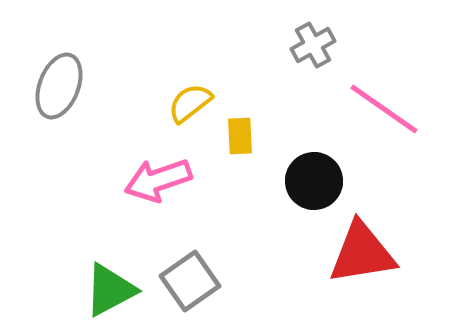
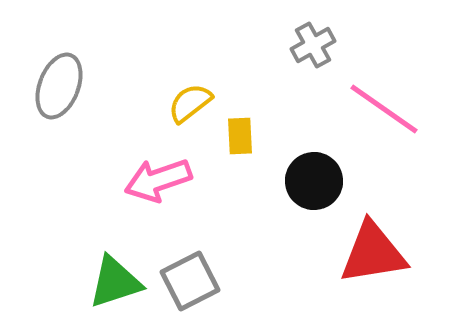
red triangle: moved 11 px right
gray square: rotated 8 degrees clockwise
green triangle: moved 5 px right, 8 px up; rotated 10 degrees clockwise
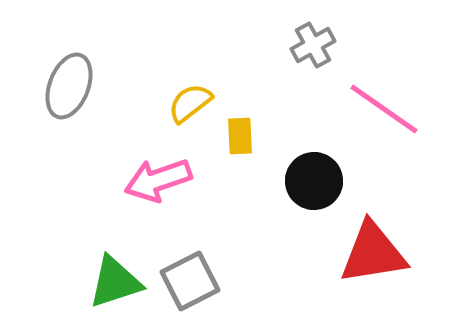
gray ellipse: moved 10 px right
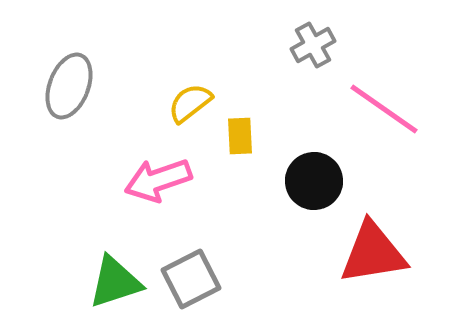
gray square: moved 1 px right, 2 px up
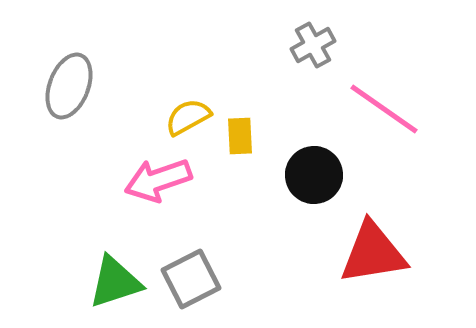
yellow semicircle: moved 2 px left, 14 px down; rotated 9 degrees clockwise
black circle: moved 6 px up
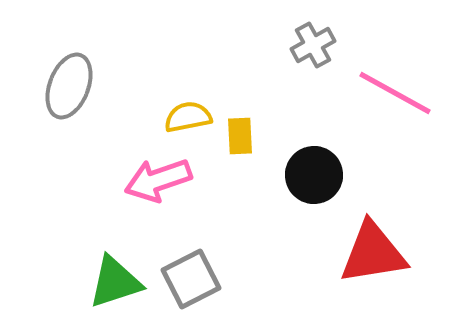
pink line: moved 11 px right, 16 px up; rotated 6 degrees counterclockwise
yellow semicircle: rotated 18 degrees clockwise
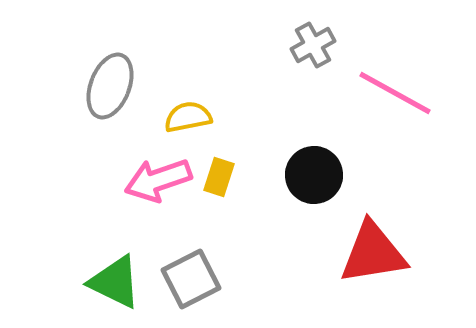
gray ellipse: moved 41 px right
yellow rectangle: moved 21 px left, 41 px down; rotated 21 degrees clockwise
green triangle: rotated 44 degrees clockwise
